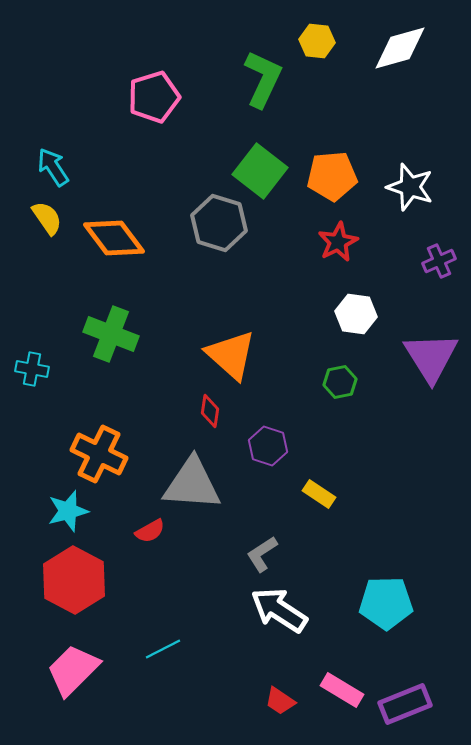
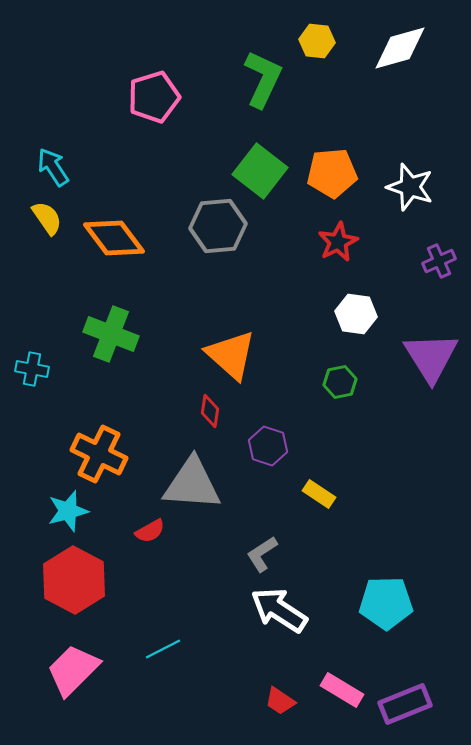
orange pentagon: moved 3 px up
gray hexagon: moved 1 px left, 3 px down; rotated 22 degrees counterclockwise
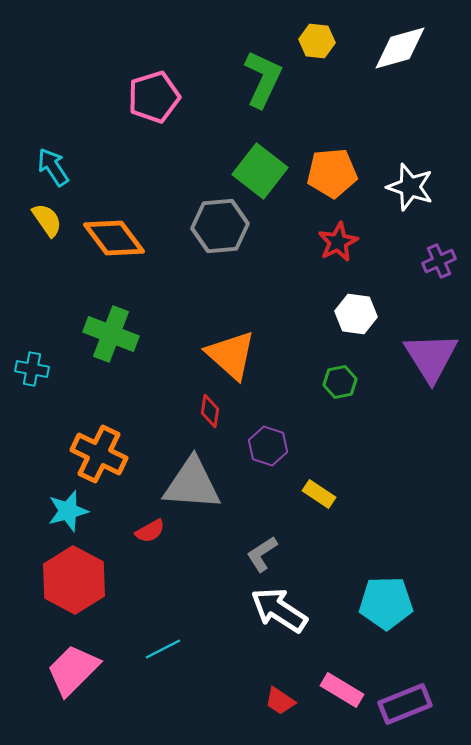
yellow semicircle: moved 2 px down
gray hexagon: moved 2 px right
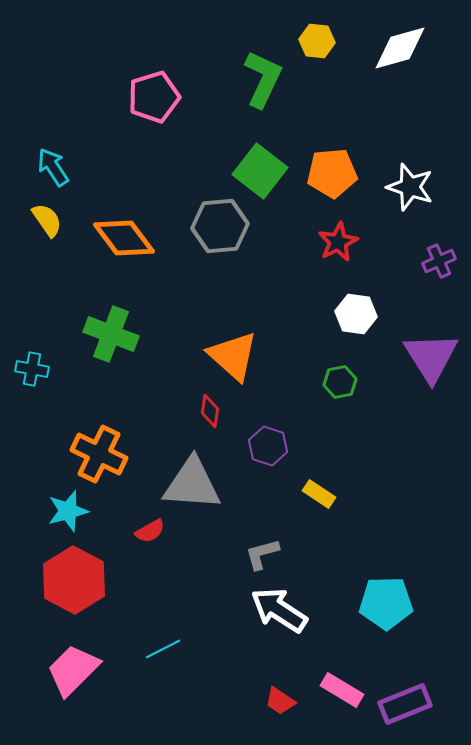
orange diamond: moved 10 px right
orange triangle: moved 2 px right, 1 px down
gray L-shape: rotated 18 degrees clockwise
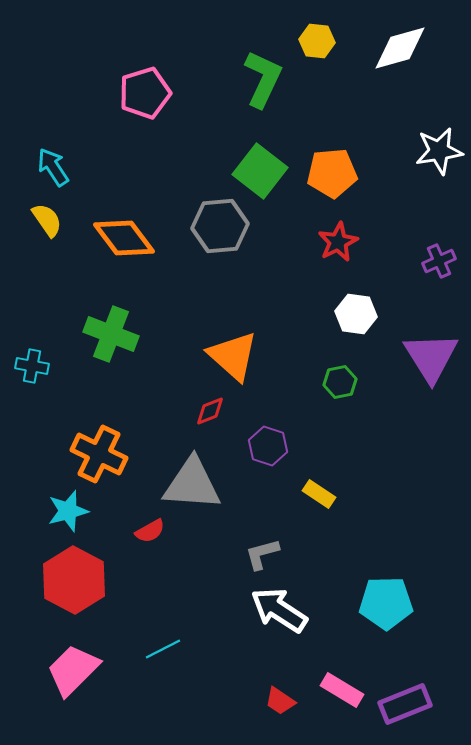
pink pentagon: moved 9 px left, 4 px up
white star: moved 29 px right, 36 px up; rotated 27 degrees counterclockwise
cyan cross: moved 3 px up
red diamond: rotated 60 degrees clockwise
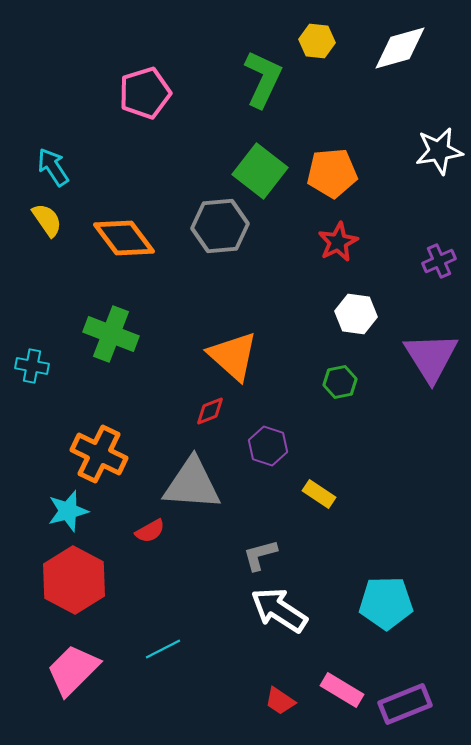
gray L-shape: moved 2 px left, 1 px down
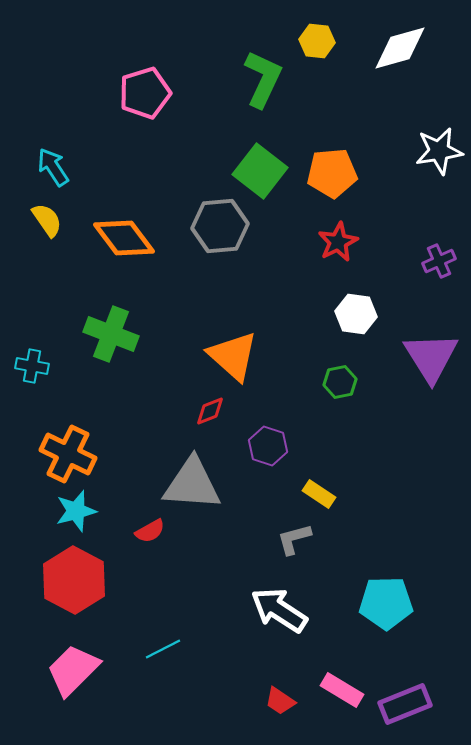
orange cross: moved 31 px left
cyan star: moved 8 px right
gray L-shape: moved 34 px right, 16 px up
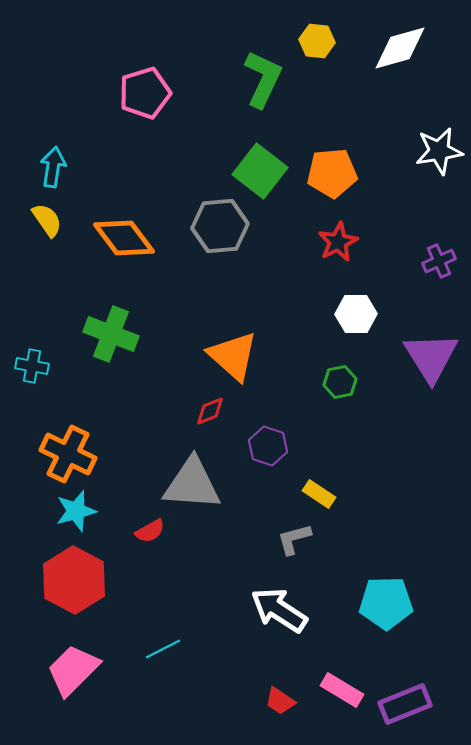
cyan arrow: rotated 42 degrees clockwise
white hexagon: rotated 9 degrees counterclockwise
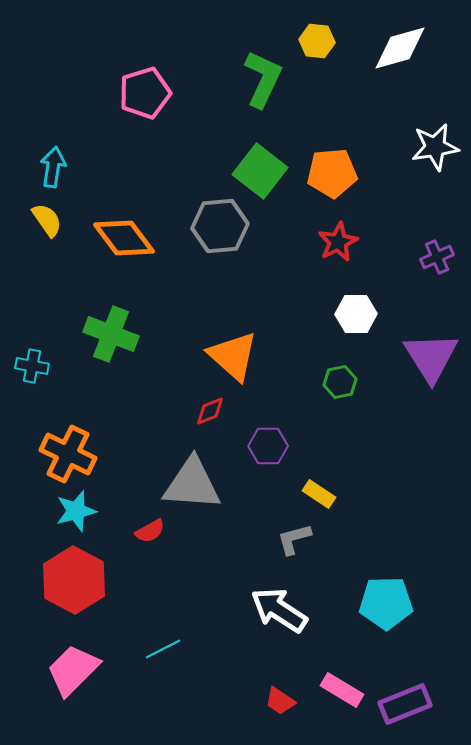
white star: moved 4 px left, 4 px up
purple cross: moved 2 px left, 4 px up
purple hexagon: rotated 18 degrees counterclockwise
